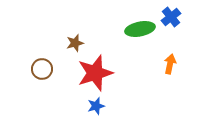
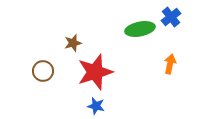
brown star: moved 2 px left
brown circle: moved 1 px right, 2 px down
red star: moved 1 px up
blue star: rotated 30 degrees clockwise
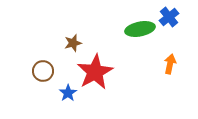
blue cross: moved 2 px left
red star: rotated 12 degrees counterclockwise
blue star: moved 28 px left, 13 px up; rotated 24 degrees clockwise
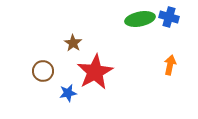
blue cross: rotated 36 degrees counterclockwise
green ellipse: moved 10 px up
brown star: rotated 24 degrees counterclockwise
orange arrow: moved 1 px down
blue star: rotated 24 degrees clockwise
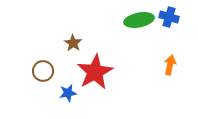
green ellipse: moved 1 px left, 1 px down
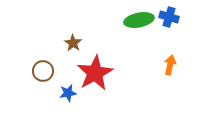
red star: moved 1 px down
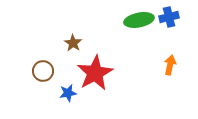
blue cross: rotated 30 degrees counterclockwise
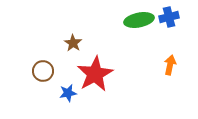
red star: moved 1 px down
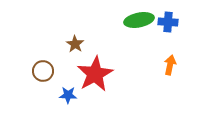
blue cross: moved 1 px left, 5 px down; rotated 18 degrees clockwise
brown star: moved 2 px right, 1 px down
blue star: moved 2 px down; rotated 12 degrees clockwise
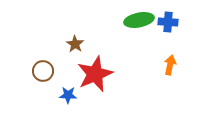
red star: rotated 6 degrees clockwise
